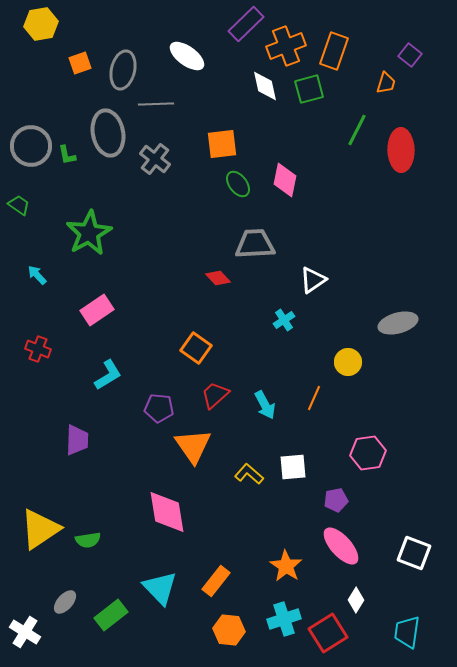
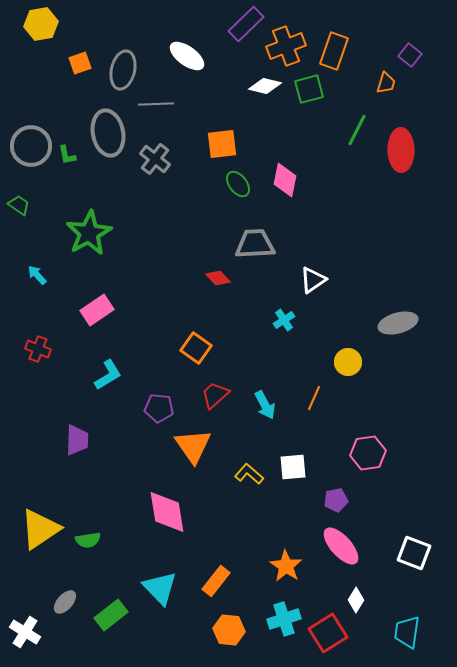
white diamond at (265, 86): rotated 64 degrees counterclockwise
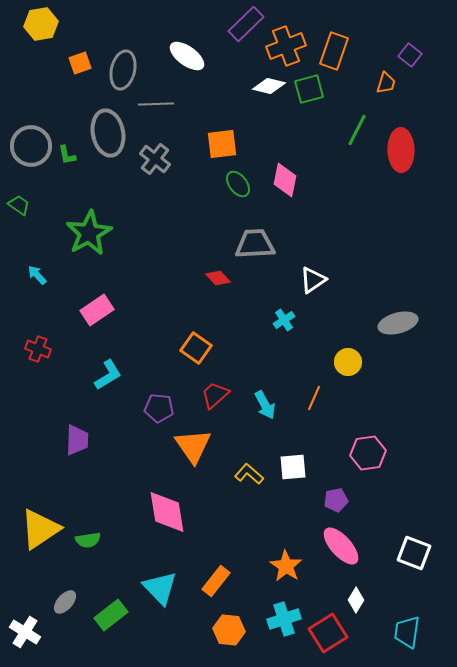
white diamond at (265, 86): moved 4 px right
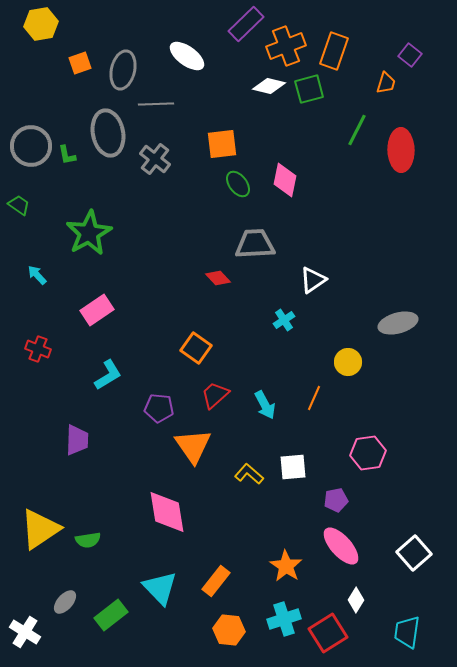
white square at (414, 553): rotated 28 degrees clockwise
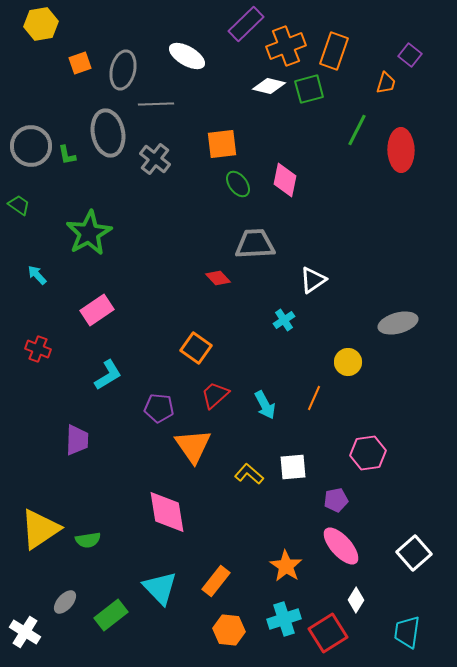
white ellipse at (187, 56): rotated 6 degrees counterclockwise
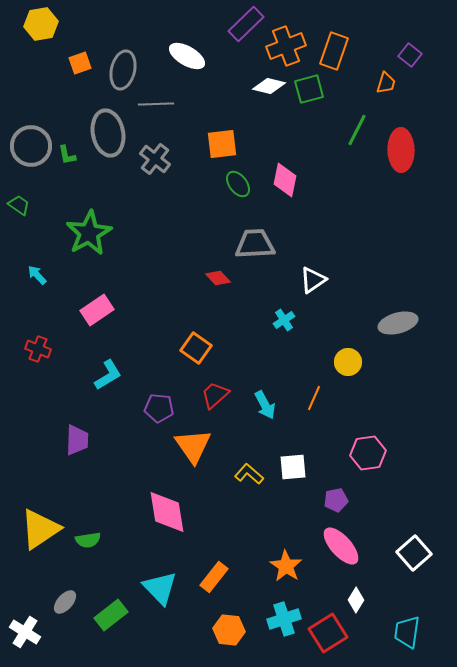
orange rectangle at (216, 581): moved 2 px left, 4 px up
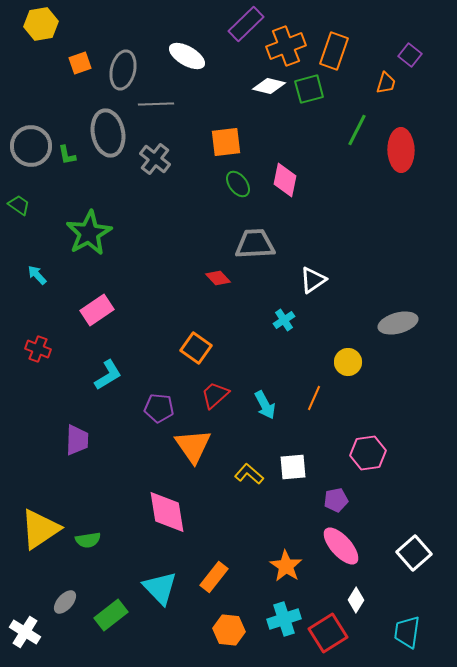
orange square at (222, 144): moved 4 px right, 2 px up
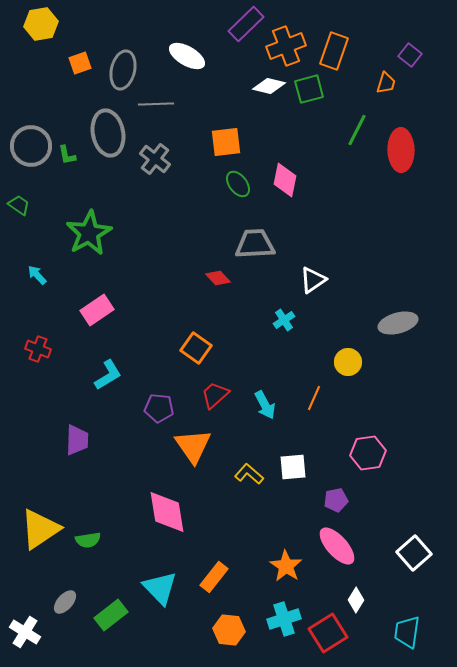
pink ellipse at (341, 546): moved 4 px left
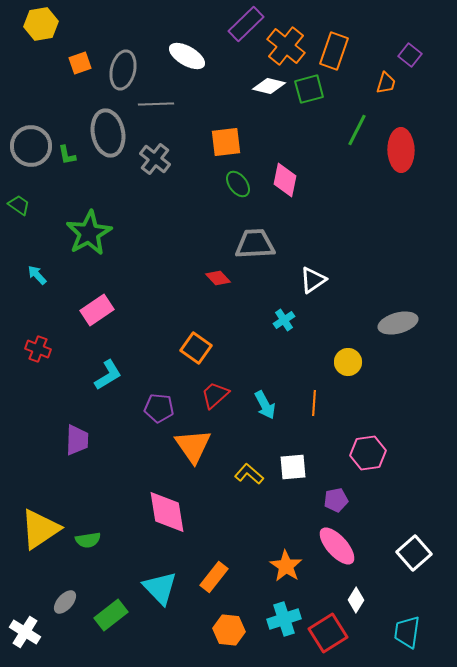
orange cross at (286, 46): rotated 30 degrees counterclockwise
orange line at (314, 398): moved 5 px down; rotated 20 degrees counterclockwise
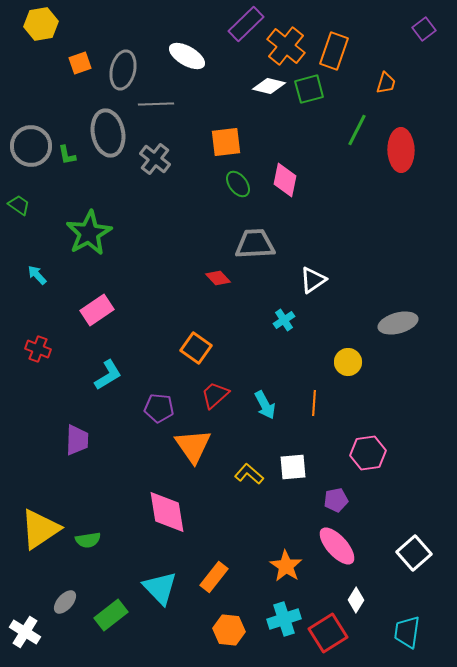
purple square at (410, 55): moved 14 px right, 26 px up; rotated 15 degrees clockwise
